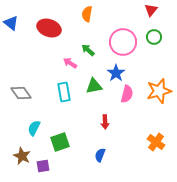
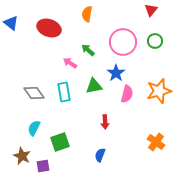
green circle: moved 1 px right, 4 px down
gray diamond: moved 13 px right
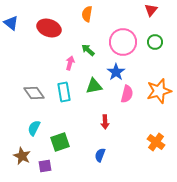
green circle: moved 1 px down
pink arrow: rotated 72 degrees clockwise
blue star: moved 1 px up
purple square: moved 2 px right
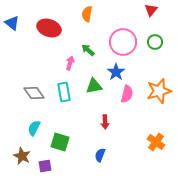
blue triangle: moved 1 px right
green square: rotated 36 degrees clockwise
